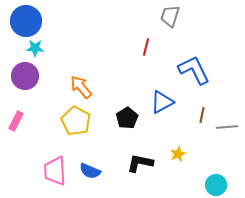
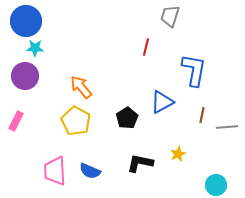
blue L-shape: rotated 36 degrees clockwise
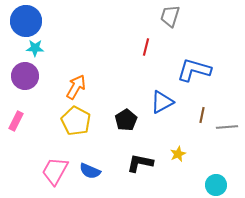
blue L-shape: rotated 84 degrees counterclockwise
orange arrow: moved 5 px left; rotated 70 degrees clockwise
black pentagon: moved 1 px left, 2 px down
pink trapezoid: rotated 32 degrees clockwise
